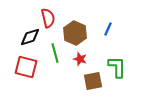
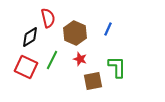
black diamond: rotated 15 degrees counterclockwise
green line: moved 3 px left, 7 px down; rotated 42 degrees clockwise
red square: rotated 10 degrees clockwise
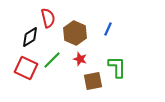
green line: rotated 18 degrees clockwise
red square: moved 1 px down
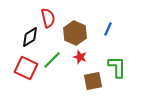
red star: moved 2 px up
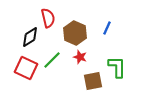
blue line: moved 1 px left, 1 px up
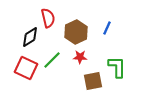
brown hexagon: moved 1 px right, 1 px up; rotated 10 degrees clockwise
red star: rotated 16 degrees counterclockwise
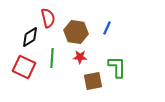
brown hexagon: rotated 25 degrees counterclockwise
green line: moved 2 px up; rotated 42 degrees counterclockwise
red square: moved 2 px left, 1 px up
